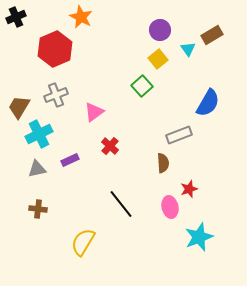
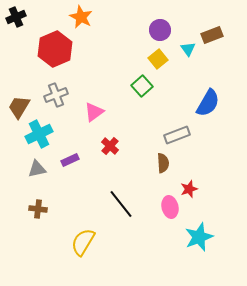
brown rectangle: rotated 10 degrees clockwise
gray rectangle: moved 2 px left
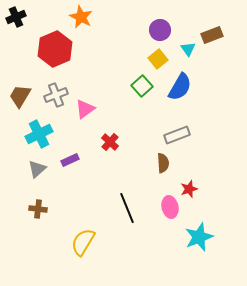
blue semicircle: moved 28 px left, 16 px up
brown trapezoid: moved 1 px right, 11 px up
pink triangle: moved 9 px left, 3 px up
red cross: moved 4 px up
gray triangle: rotated 30 degrees counterclockwise
black line: moved 6 px right, 4 px down; rotated 16 degrees clockwise
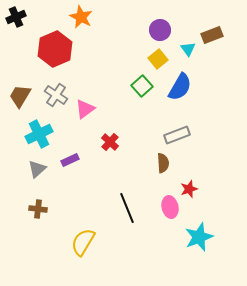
gray cross: rotated 35 degrees counterclockwise
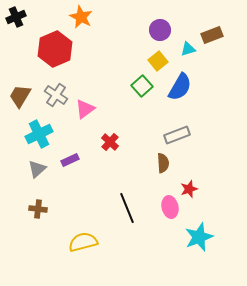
cyan triangle: rotated 49 degrees clockwise
yellow square: moved 2 px down
yellow semicircle: rotated 44 degrees clockwise
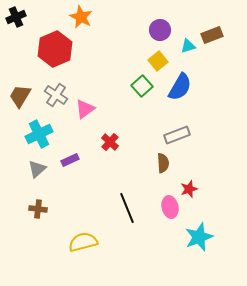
cyan triangle: moved 3 px up
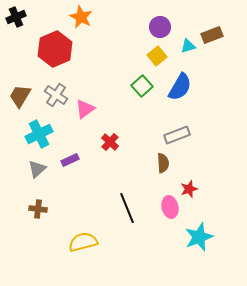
purple circle: moved 3 px up
yellow square: moved 1 px left, 5 px up
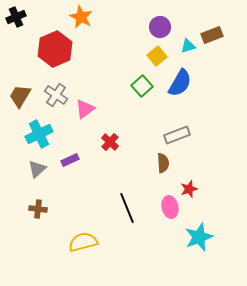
blue semicircle: moved 4 px up
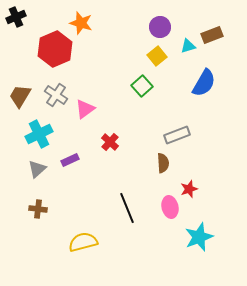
orange star: moved 6 px down; rotated 10 degrees counterclockwise
blue semicircle: moved 24 px right
